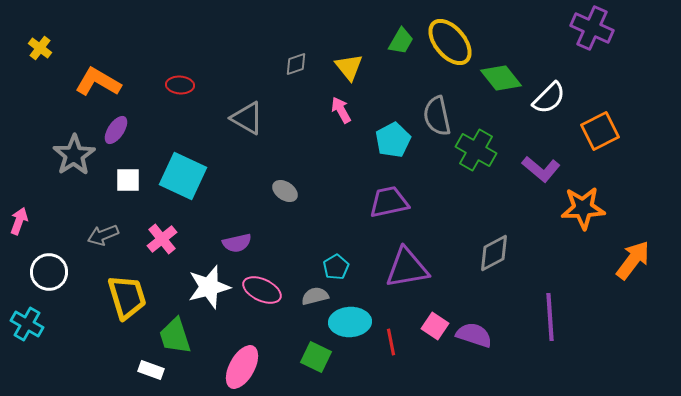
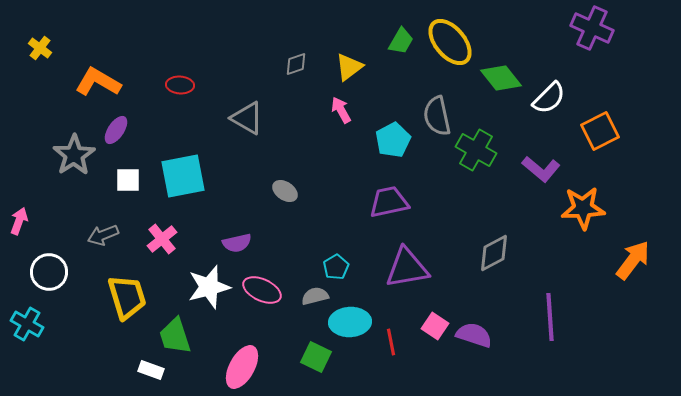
yellow triangle at (349, 67): rotated 32 degrees clockwise
cyan square at (183, 176): rotated 36 degrees counterclockwise
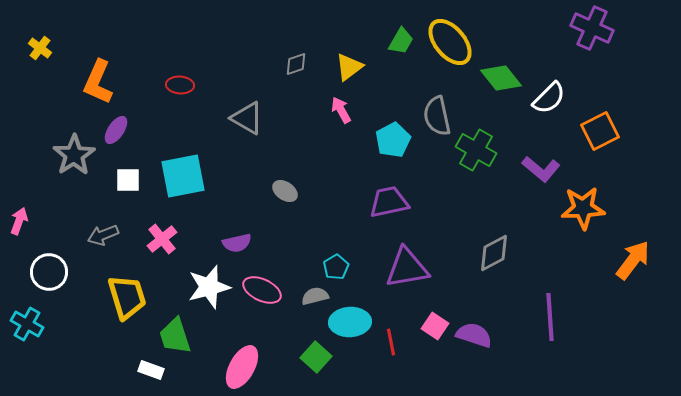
orange L-shape at (98, 82): rotated 96 degrees counterclockwise
green square at (316, 357): rotated 16 degrees clockwise
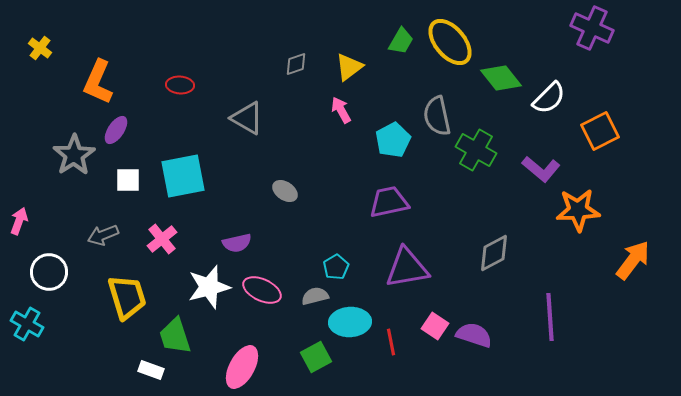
orange star at (583, 208): moved 5 px left, 2 px down
green square at (316, 357): rotated 20 degrees clockwise
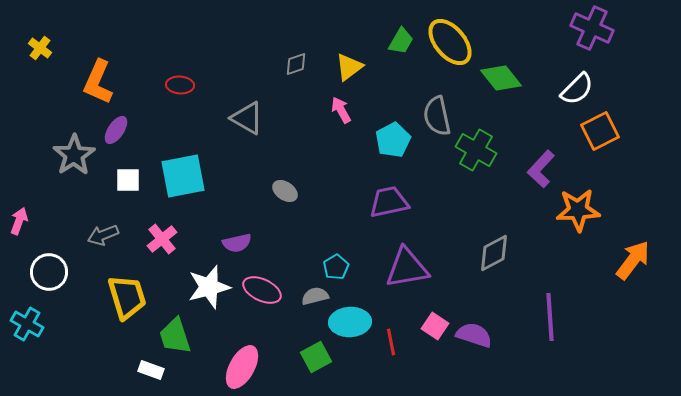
white semicircle at (549, 98): moved 28 px right, 9 px up
purple L-shape at (541, 169): rotated 93 degrees clockwise
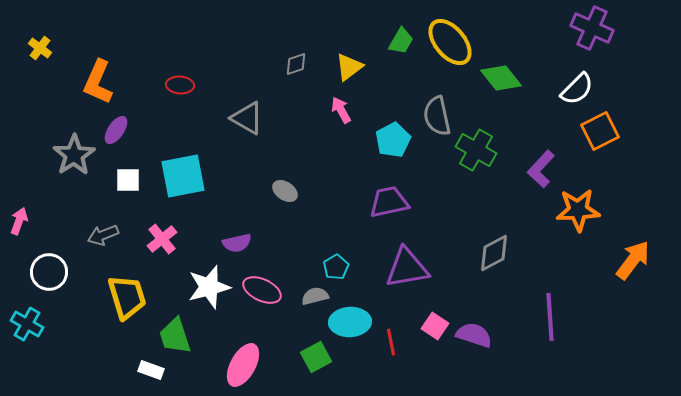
pink ellipse at (242, 367): moved 1 px right, 2 px up
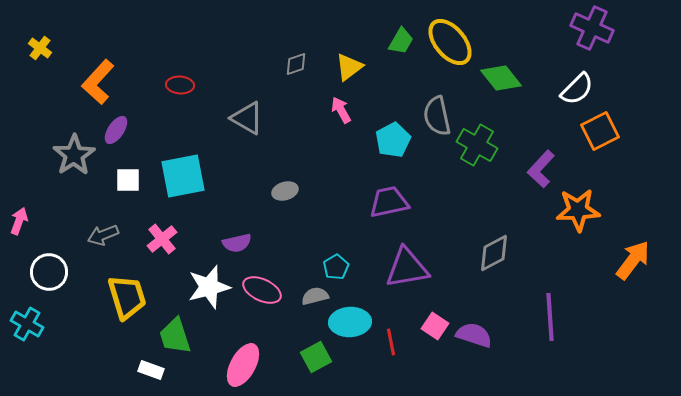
orange L-shape at (98, 82): rotated 18 degrees clockwise
green cross at (476, 150): moved 1 px right, 5 px up
gray ellipse at (285, 191): rotated 50 degrees counterclockwise
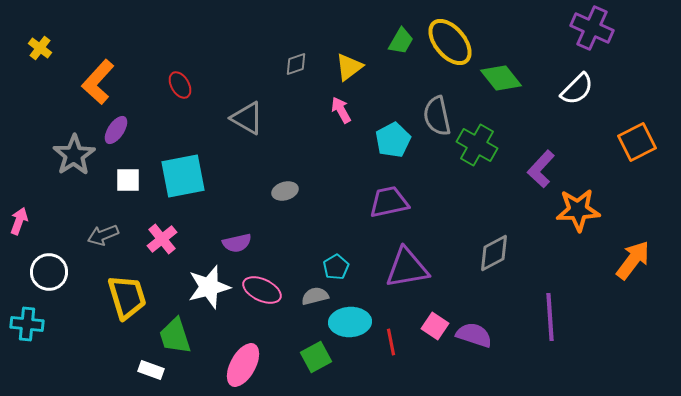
red ellipse at (180, 85): rotated 56 degrees clockwise
orange square at (600, 131): moved 37 px right, 11 px down
cyan cross at (27, 324): rotated 24 degrees counterclockwise
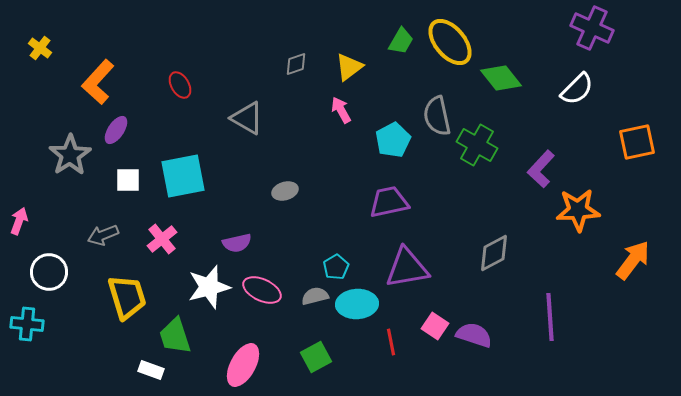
orange square at (637, 142): rotated 15 degrees clockwise
gray star at (74, 155): moved 4 px left
cyan ellipse at (350, 322): moved 7 px right, 18 px up
